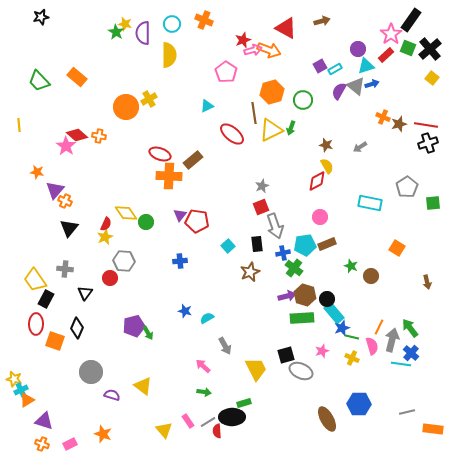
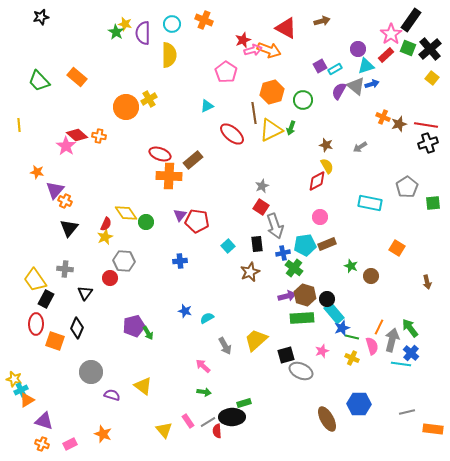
red square at (261, 207): rotated 35 degrees counterclockwise
yellow trapezoid at (256, 369): moved 29 px up; rotated 105 degrees counterclockwise
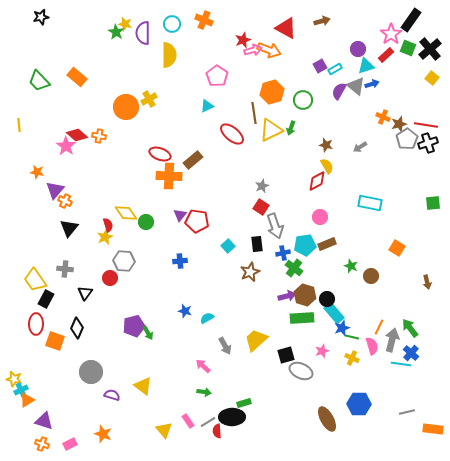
pink pentagon at (226, 72): moved 9 px left, 4 px down
gray pentagon at (407, 187): moved 48 px up
red semicircle at (106, 224): moved 2 px right, 1 px down; rotated 40 degrees counterclockwise
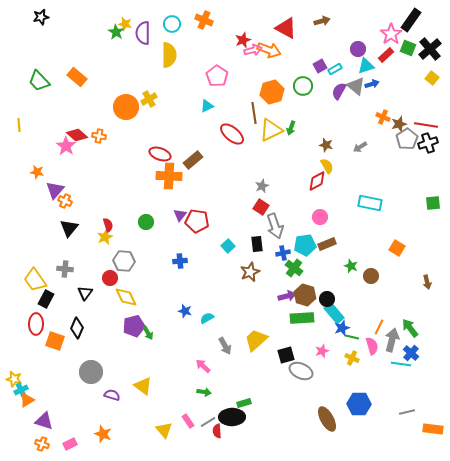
green circle at (303, 100): moved 14 px up
yellow diamond at (126, 213): moved 84 px down; rotated 10 degrees clockwise
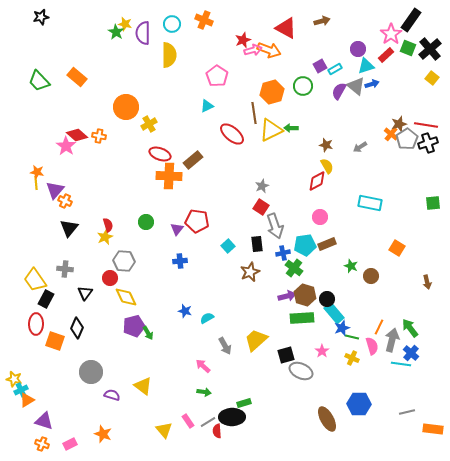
yellow cross at (149, 99): moved 25 px down
orange cross at (383, 117): moved 8 px right, 17 px down; rotated 16 degrees clockwise
yellow line at (19, 125): moved 17 px right, 58 px down
green arrow at (291, 128): rotated 72 degrees clockwise
purple triangle at (180, 215): moved 3 px left, 14 px down
pink star at (322, 351): rotated 16 degrees counterclockwise
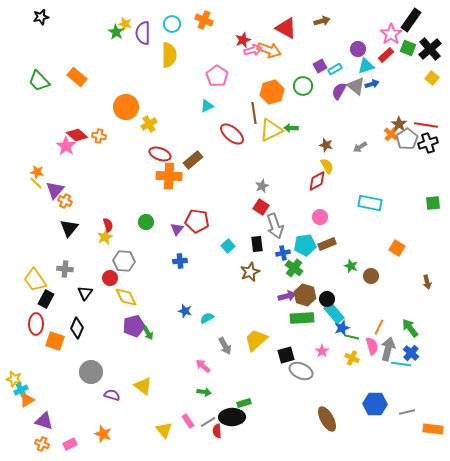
brown star at (399, 124): rotated 21 degrees counterclockwise
yellow line at (36, 183): rotated 40 degrees counterclockwise
gray arrow at (392, 340): moved 4 px left, 9 px down
blue hexagon at (359, 404): moved 16 px right
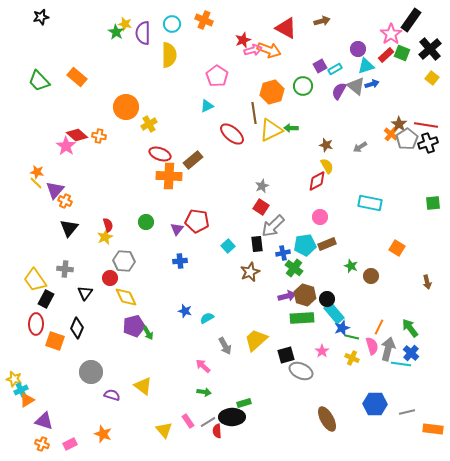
green square at (408, 48): moved 6 px left, 5 px down
gray arrow at (275, 226): moved 2 px left; rotated 65 degrees clockwise
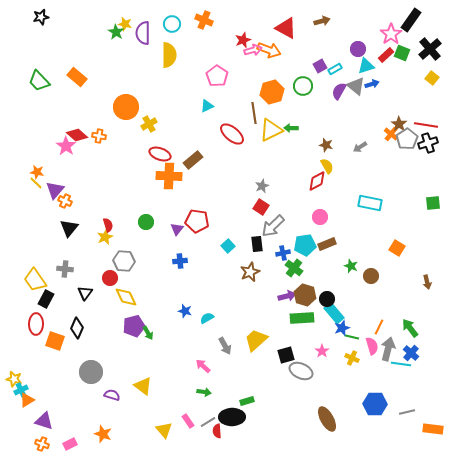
green rectangle at (244, 403): moved 3 px right, 2 px up
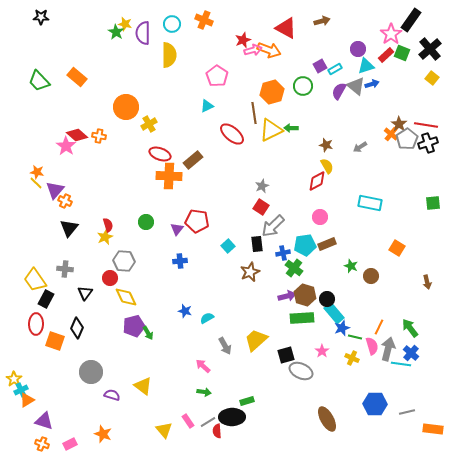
black star at (41, 17): rotated 14 degrees clockwise
green line at (352, 337): moved 3 px right
yellow star at (14, 379): rotated 21 degrees clockwise
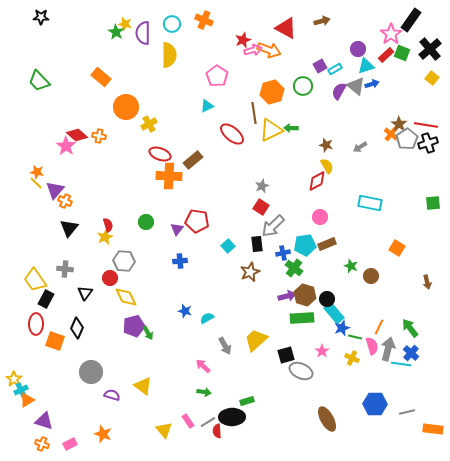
orange rectangle at (77, 77): moved 24 px right
